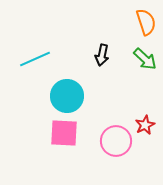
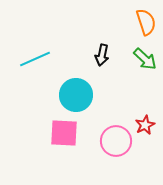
cyan circle: moved 9 px right, 1 px up
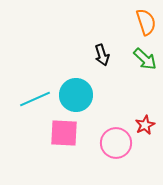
black arrow: rotated 30 degrees counterclockwise
cyan line: moved 40 px down
pink circle: moved 2 px down
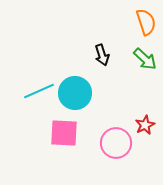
cyan circle: moved 1 px left, 2 px up
cyan line: moved 4 px right, 8 px up
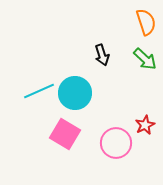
pink square: moved 1 px right, 1 px down; rotated 28 degrees clockwise
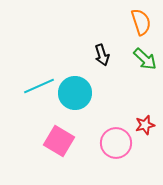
orange semicircle: moved 5 px left
cyan line: moved 5 px up
red star: rotated 12 degrees clockwise
pink square: moved 6 px left, 7 px down
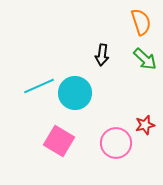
black arrow: rotated 25 degrees clockwise
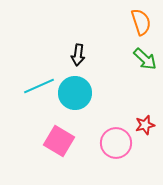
black arrow: moved 24 px left
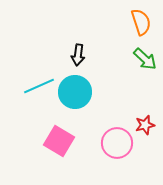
cyan circle: moved 1 px up
pink circle: moved 1 px right
